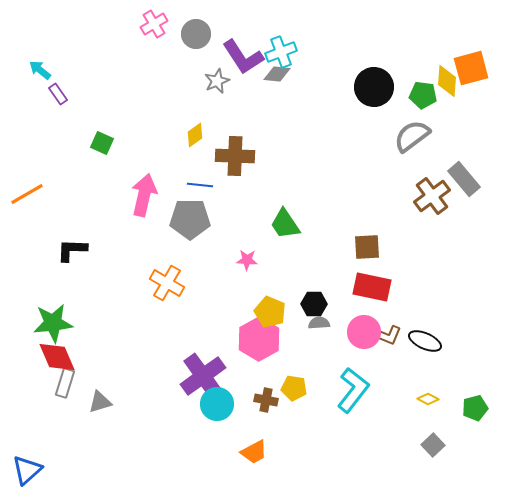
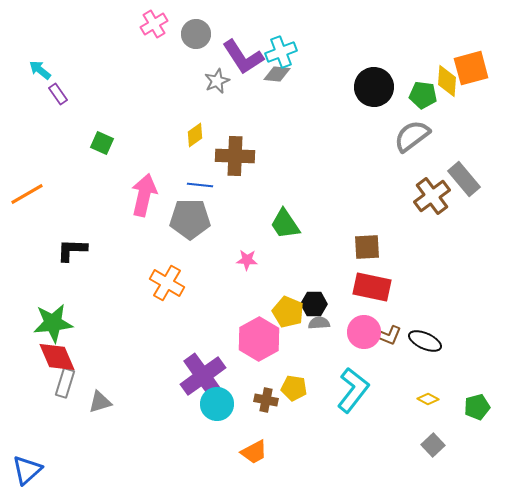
yellow pentagon at (270, 312): moved 18 px right
green pentagon at (475, 408): moved 2 px right, 1 px up
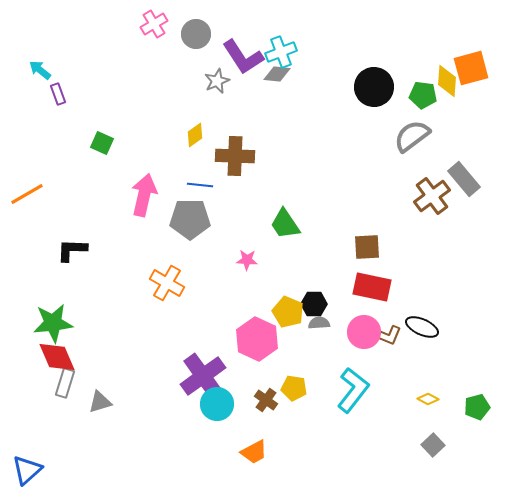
purple rectangle at (58, 94): rotated 15 degrees clockwise
pink hexagon at (259, 339): moved 2 px left; rotated 6 degrees counterclockwise
black ellipse at (425, 341): moved 3 px left, 14 px up
brown cross at (266, 400): rotated 25 degrees clockwise
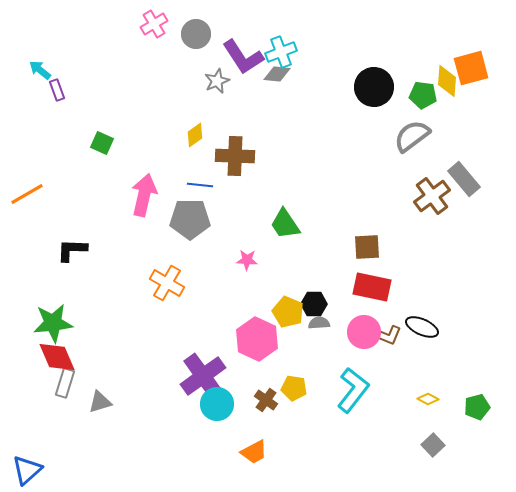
purple rectangle at (58, 94): moved 1 px left, 4 px up
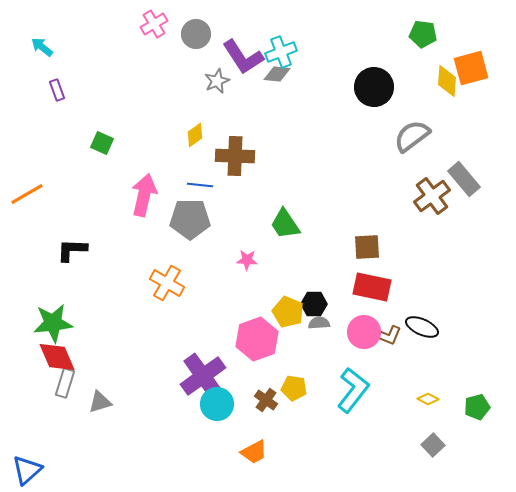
cyan arrow at (40, 70): moved 2 px right, 23 px up
green pentagon at (423, 95): moved 61 px up
pink hexagon at (257, 339): rotated 15 degrees clockwise
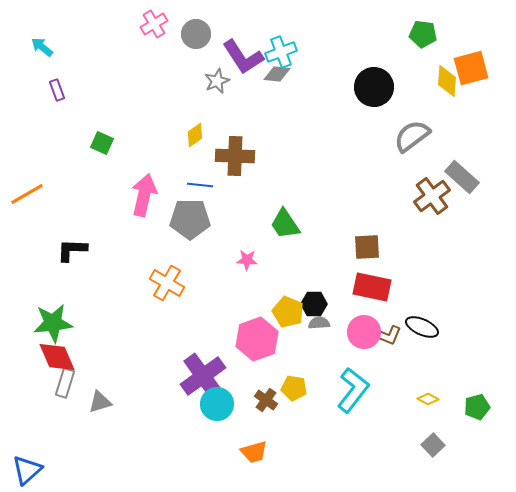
gray rectangle at (464, 179): moved 2 px left, 2 px up; rotated 8 degrees counterclockwise
orange trapezoid at (254, 452): rotated 12 degrees clockwise
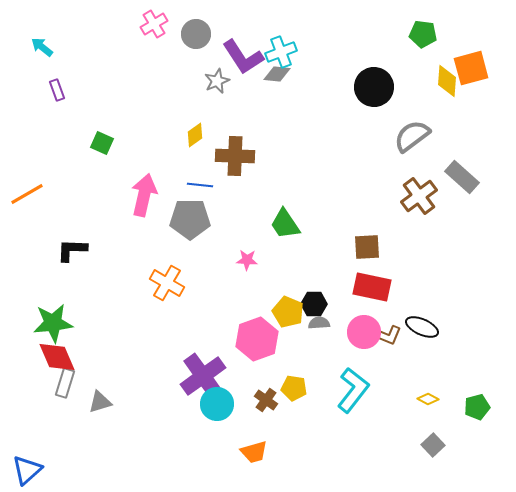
brown cross at (432, 196): moved 13 px left
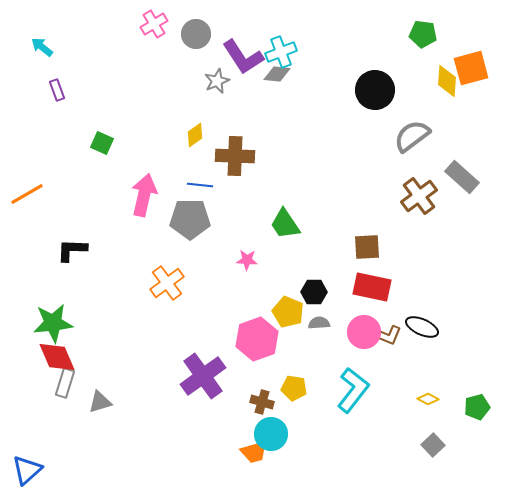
black circle at (374, 87): moved 1 px right, 3 px down
orange cross at (167, 283): rotated 24 degrees clockwise
black hexagon at (314, 304): moved 12 px up
brown cross at (266, 400): moved 4 px left, 2 px down; rotated 20 degrees counterclockwise
cyan circle at (217, 404): moved 54 px right, 30 px down
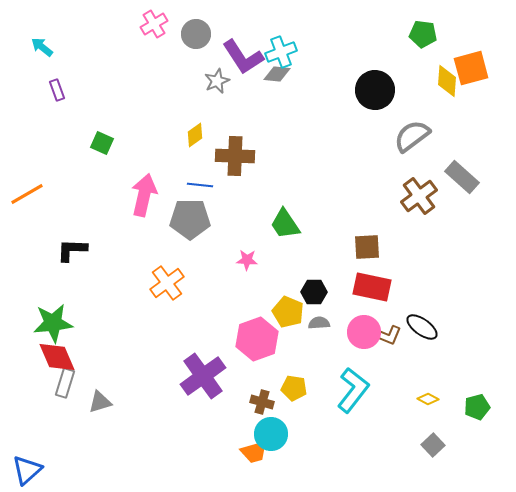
black ellipse at (422, 327): rotated 12 degrees clockwise
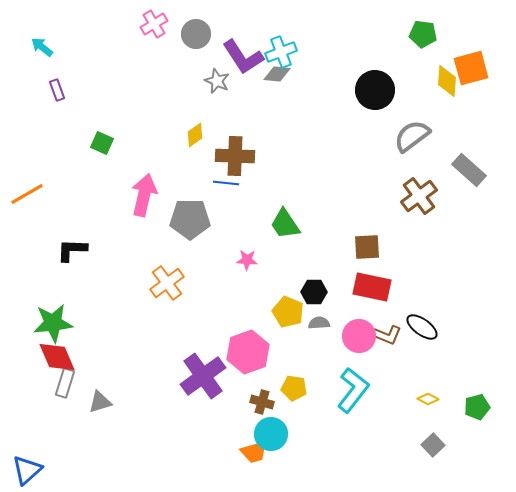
gray star at (217, 81): rotated 25 degrees counterclockwise
gray rectangle at (462, 177): moved 7 px right, 7 px up
blue line at (200, 185): moved 26 px right, 2 px up
pink circle at (364, 332): moved 5 px left, 4 px down
pink hexagon at (257, 339): moved 9 px left, 13 px down
